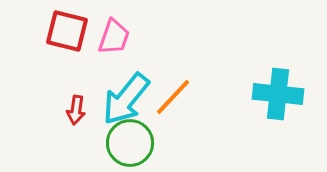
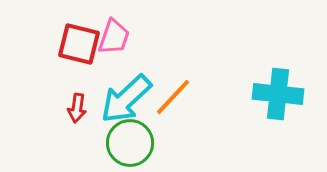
red square: moved 12 px right, 13 px down
cyan arrow: rotated 8 degrees clockwise
red arrow: moved 1 px right, 2 px up
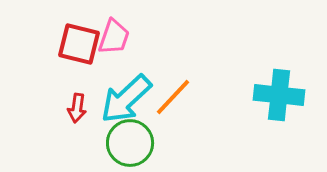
cyan cross: moved 1 px right, 1 px down
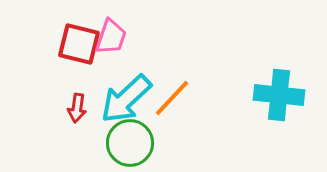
pink trapezoid: moved 3 px left
orange line: moved 1 px left, 1 px down
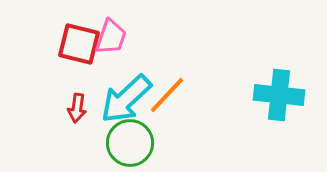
orange line: moved 5 px left, 3 px up
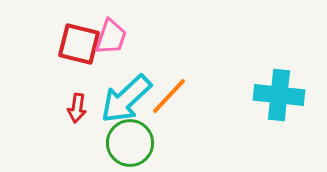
orange line: moved 2 px right, 1 px down
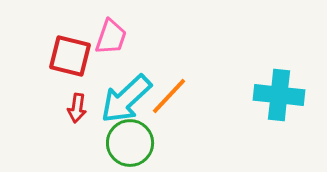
red square: moved 9 px left, 12 px down
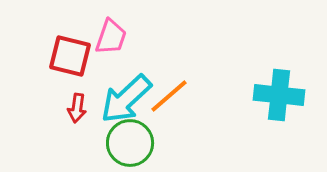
orange line: rotated 6 degrees clockwise
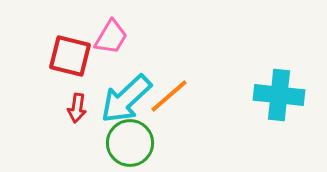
pink trapezoid: rotated 12 degrees clockwise
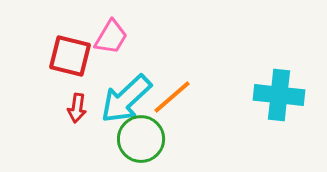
orange line: moved 3 px right, 1 px down
green circle: moved 11 px right, 4 px up
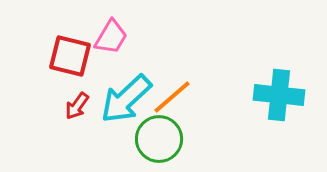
red arrow: moved 2 px up; rotated 28 degrees clockwise
green circle: moved 18 px right
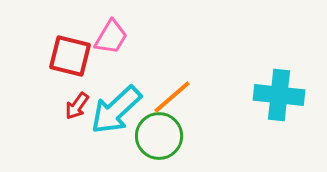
cyan arrow: moved 10 px left, 11 px down
green circle: moved 3 px up
